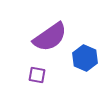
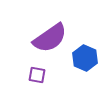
purple semicircle: moved 1 px down
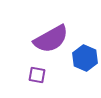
purple semicircle: moved 1 px right, 1 px down; rotated 6 degrees clockwise
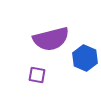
purple semicircle: rotated 15 degrees clockwise
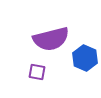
purple square: moved 3 px up
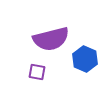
blue hexagon: moved 1 px down
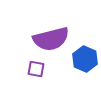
purple square: moved 1 px left, 3 px up
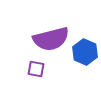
blue hexagon: moved 7 px up
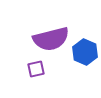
purple square: rotated 24 degrees counterclockwise
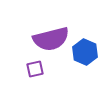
purple square: moved 1 px left
